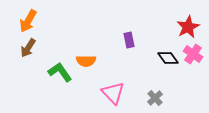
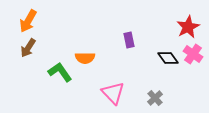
orange semicircle: moved 1 px left, 3 px up
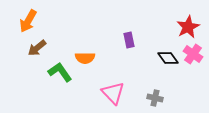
brown arrow: moved 9 px right; rotated 18 degrees clockwise
gray cross: rotated 35 degrees counterclockwise
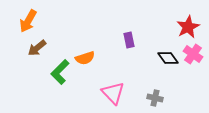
orange semicircle: rotated 18 degrees counterclockwise
green L-shape: rotated 100 degrees counterclockwise
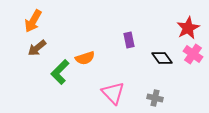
orange arrow: moved 5 px right
red star: moved 1 px down
black diamond: moved 6 px left
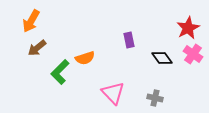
orange arrow: moved 2 px left
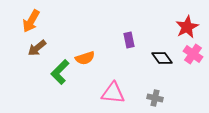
red star: moved 1 px left, 1 px up
pink triangle: rotated 40 degrees counterclockwise
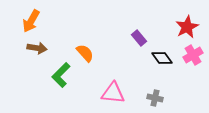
purple rectangle: moved 10 px right, 2 px up; rotated 28 degrees counterclockwise
brown arrow: rotated 132 degrees counterclockwise
pink cross: moved 1 px down; rotated 24 degrees clockwise
orange semicircle: moved 5 px up; rotated 114 degrees counterclockwise
green L-shape: moved 1 px right, 3 px down
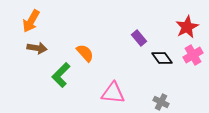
gray cross: moved 6 px right, 4 px down; rotated 14 degrees clockwise
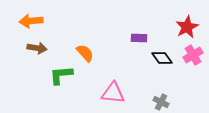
orange arrow: rotated 55 degrees clockwise
purple rectangle: rotated 49 degrees counterclockwise
green L-shape: rotated 40 degrees clockwise
